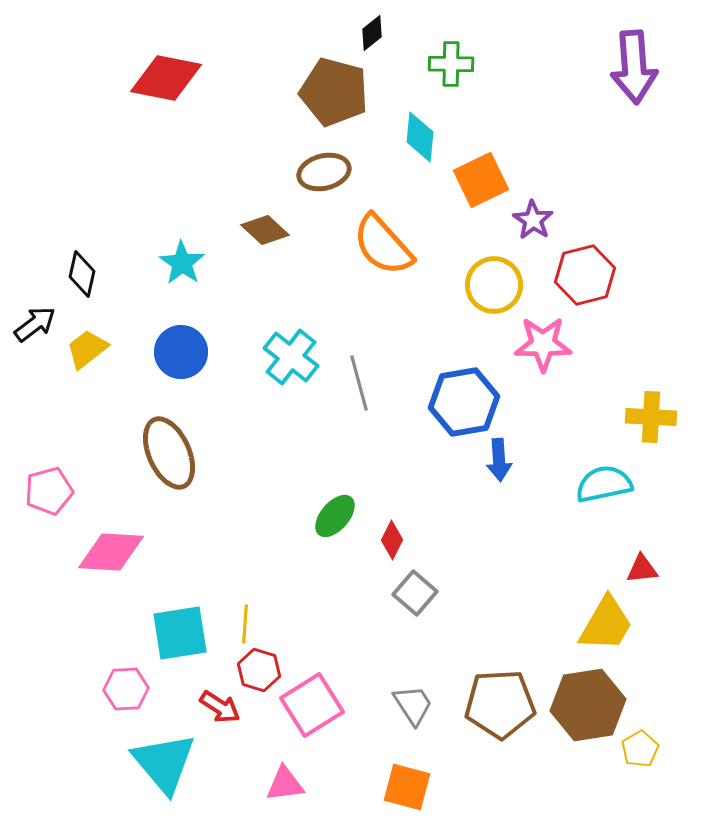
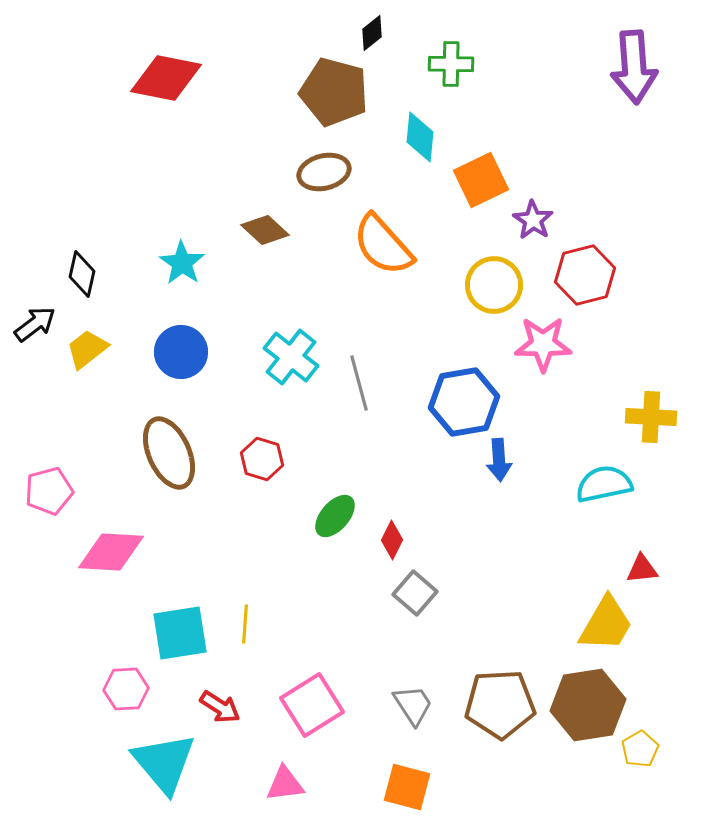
red hexagon at (259, 670): moved 3 px right, 211 px up
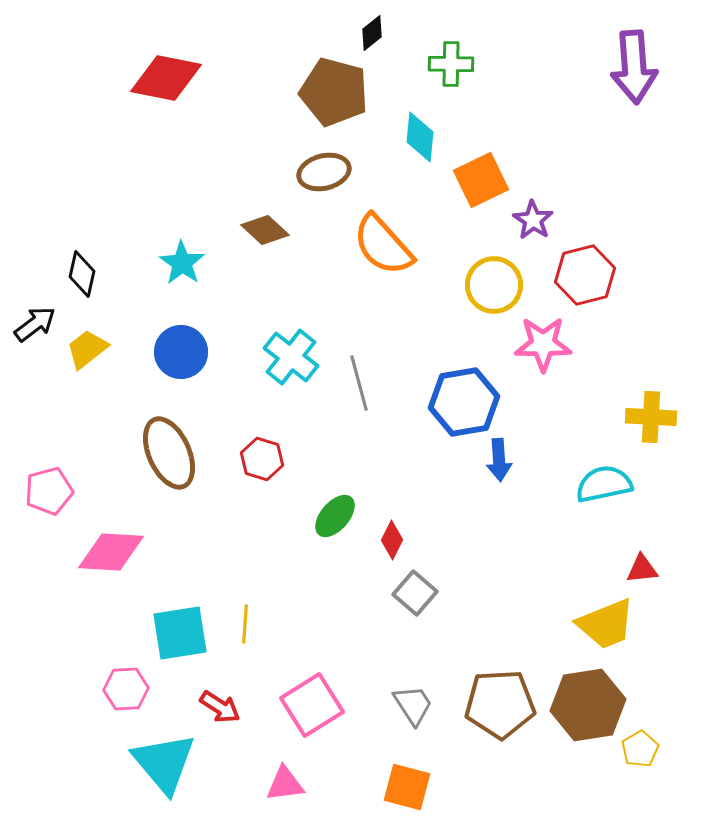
yellow trapezoid at (606, 624): rotated 38 degrees clockwise
